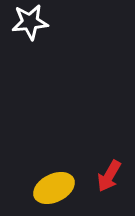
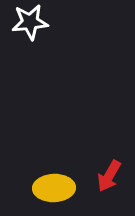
yellow ellipse: rotated 24 degrees clockwise
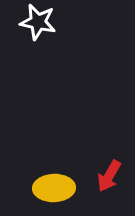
white star: moved 8 px right; rotated 18 degrees clockwise
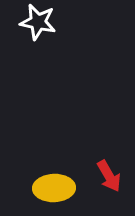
red arrow: rotated 60 degrees counterclockwise
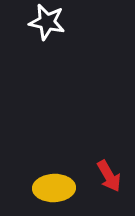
white star: moved 9 px right
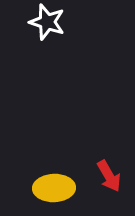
white star: rotated 6 degrees clockwise
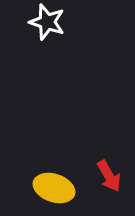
yellow ellipse: rotated 21 degrees clockwise
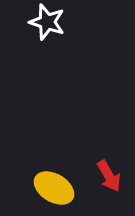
yellow ellipse: rotated 12 degrees clockwise
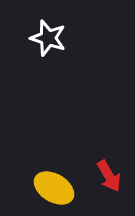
white star: moved 1 px right, 16 px down
